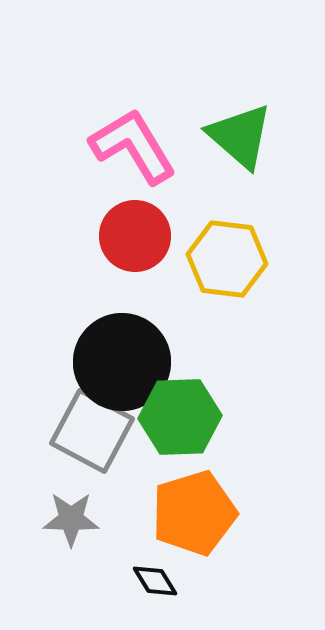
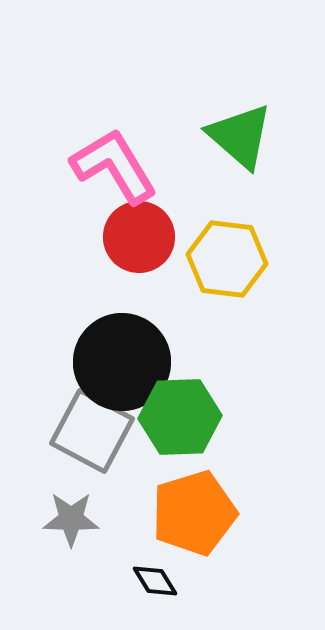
pink L-shape: moved 19 px left, 20 px down
red circle: moved 4 px right, 1 px down
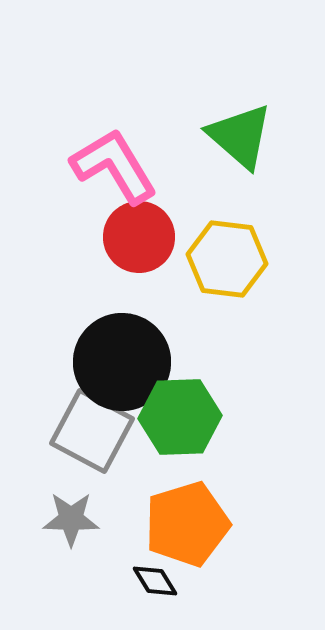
orange pentagon: moved 7 px left, 11 px down
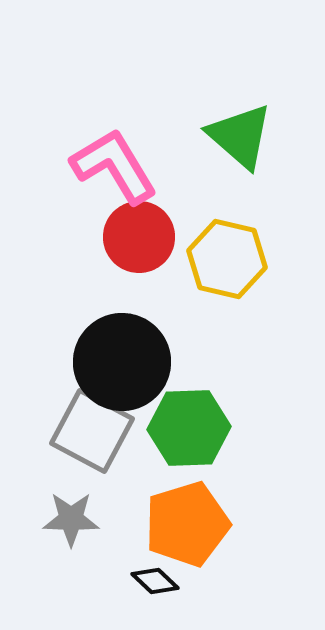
yellow hexagon: rotated 6 degrees clockwise
green hexagon: moved 9 px right, 11 px down
black diamond: rotated 15 degrees counterclockwise
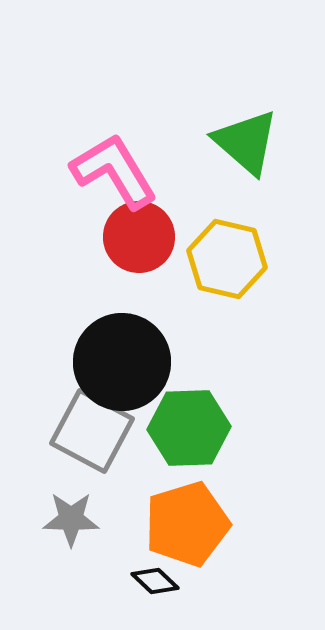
green triangle: moved 6 px right, 6 px down
pink L-shape: moved 5 px down
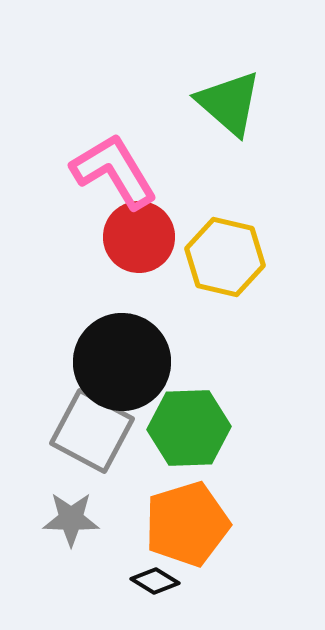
green triangle: moved 17 px left, 39 px up
yellow hexagon: moved 2 px left, 2 px up
black diamond: rotated 12 degrees counterclockwise
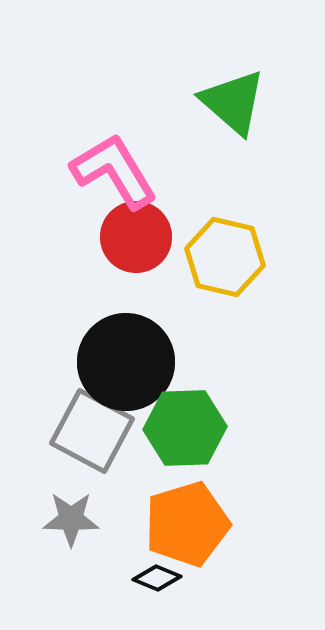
green triangle: moved 4 px right, 1 px up
red circle: moved 3 px left
black circle: moved 4 px right
green hexagon: moved 4 px left
black diamond: moved 2 px right, 3 px up; rotated 9 degrees counterclockwise
